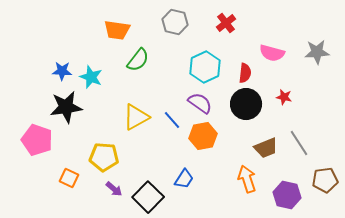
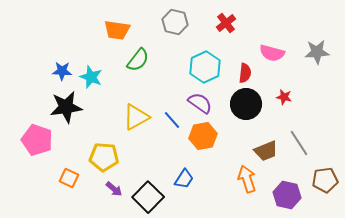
brown trapezoid: moved 3 px down
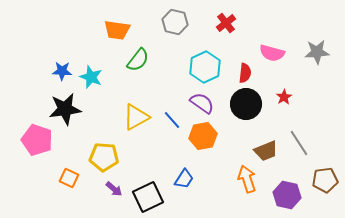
red star: rotated 28 degrees clockwise
purple semicircle: moved 2 px right
black star: moved 1 px left, 2 px down
black square: rotated 20 degrees clockwise
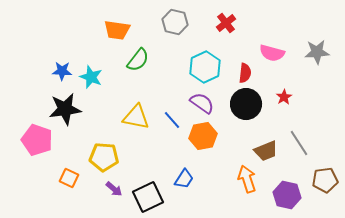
yellow triangle: rotated 40 degrees clockwise
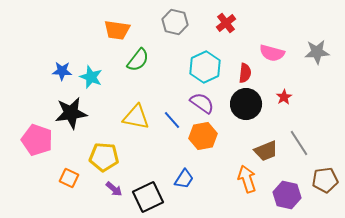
black star: moved 6 px right, 4 px down
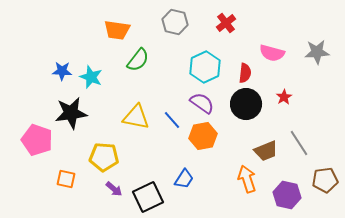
orange square: moved 3 px left, 1 px down; rotated 12 degrees counterclockwise
